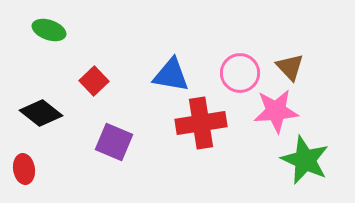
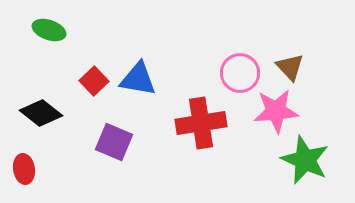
blue triangle: moved 33 px left, 4 px down
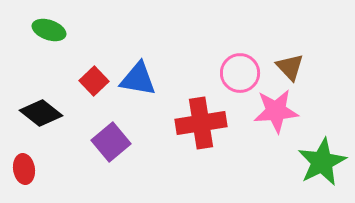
purple square: moved 3 px left; rotated 27 degrees clockwise
green star: moved 17 px right, 2 px down; rotated 21 degrees clockwise
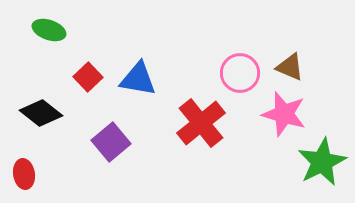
brown triangle: rotated 24 degrees counterclockwise
red square: moved 6 px left, 4 px up
pink star: moved 8 px right, 3 px down; rotated 21 degrees clockwise
red cross: rotated 30 degrees counterclockwise
red ellipse: moved 5 px down
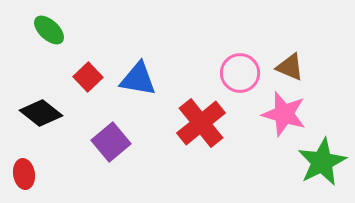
green ellipse: rotated 24 degrees clockwise
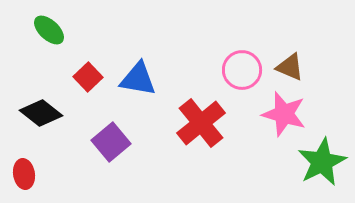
pink circle: moved 2 px right, 3 px up
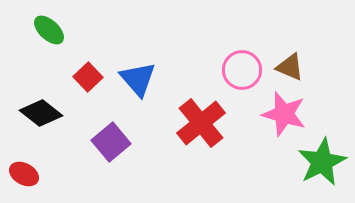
blue triangle: rotated 39 degrees clockwise
red ellipse: rotated 52 degrees counterclockwise
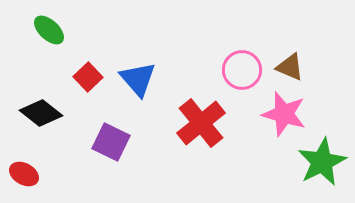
purple square: rotated 24 degrees counterclockwise
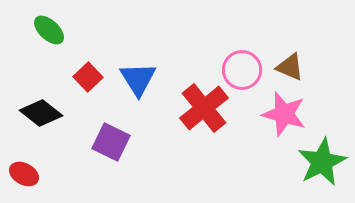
blue triangle: rotated 9 degrees clockwise
red cross: moved 3 px right, 15 px up
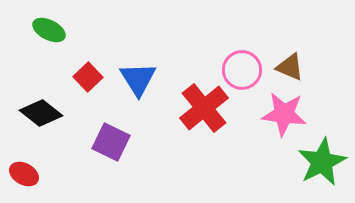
green ellipse: rotated 16 degrees counterclockwise
pink star: rotated 9 degrees counterclockwise
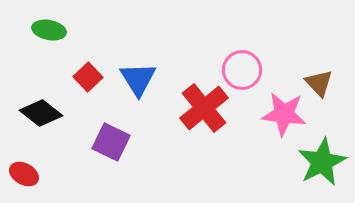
green ellipse: rotated 16 degrees counterclockwise
brown triangle: moved 29 px right, 16 px down; rotated 24 degrees clockwise
